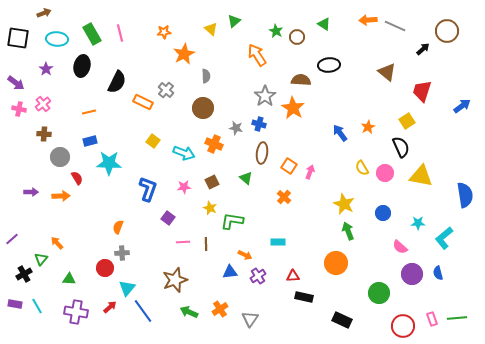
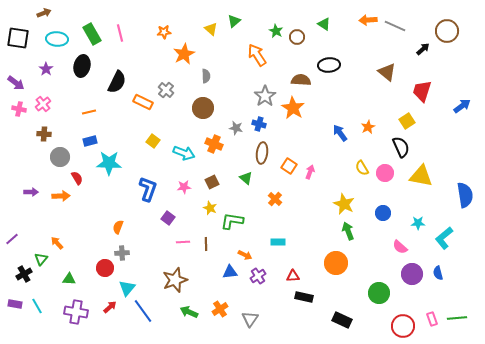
orange cross at (284, 197): moved 9 px left, 2 px down
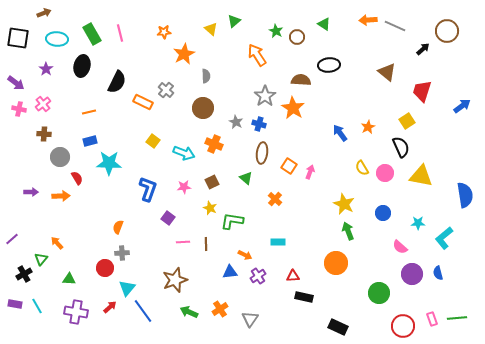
gray star at (236, 128): moved 6 px up; rotated 16 degrees clockwise
black rectangle at (342, 320): moved 4 px left, 7 px down
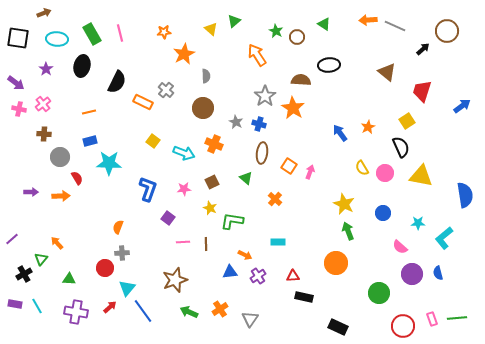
pink star at (184, 187): moved 2 px down
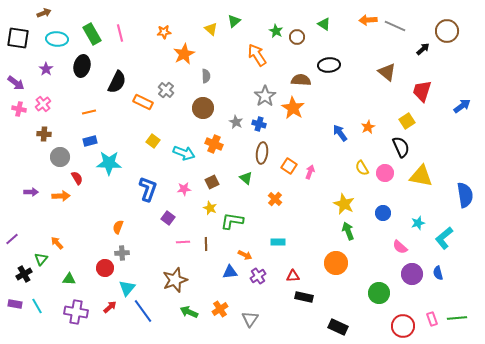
cyan star at (418, 223): rotated 16 degrees counterclockwise
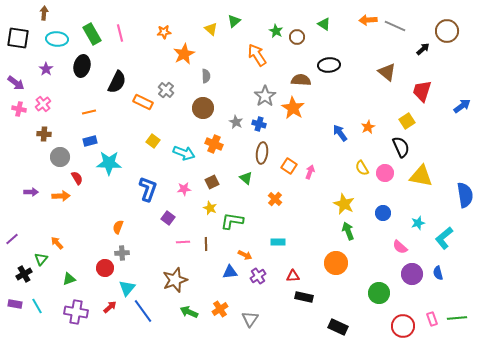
brown arrow at (44, 13): rotated 64 degrees counterclockwise
green triangle at (69, 279): rotated 24 degrees counterclockwise
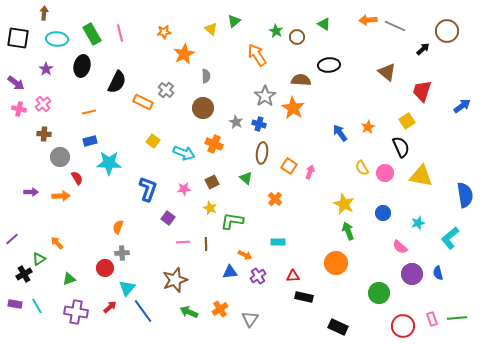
cyan L-shape at (444, 238): moved 6 px right
green triangle at (41, 259): moved 2 px left; rotated 16 degrees clockwise
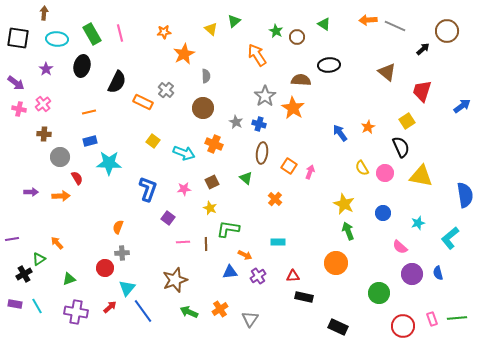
green L-shape at (232, 221): moved 4 px left, 8 px down
purple line at (12, 239): rotated 32 degrees clockwise
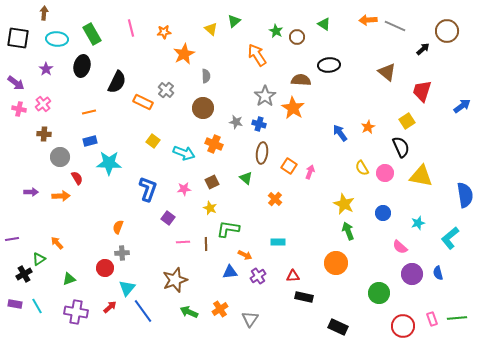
pink line at (120, 33): moved 11 px right, 5 px up
gray star at (236, 122): rotated 16 degrees counterclockwise
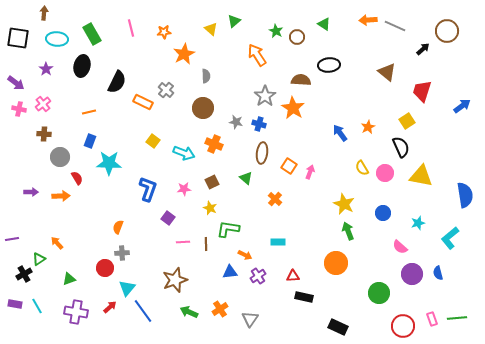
blue rectangle at (90, 141): rotated 56 degrees counterclockwise
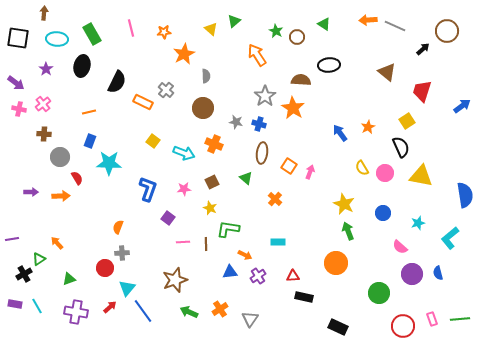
green line at (457, 318): moved 3 px right, 1 px down
